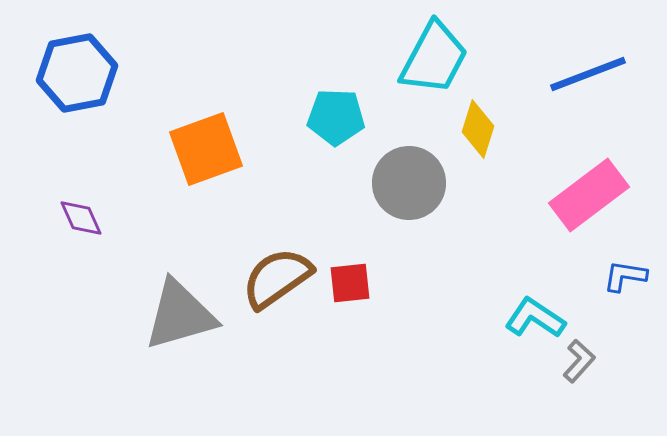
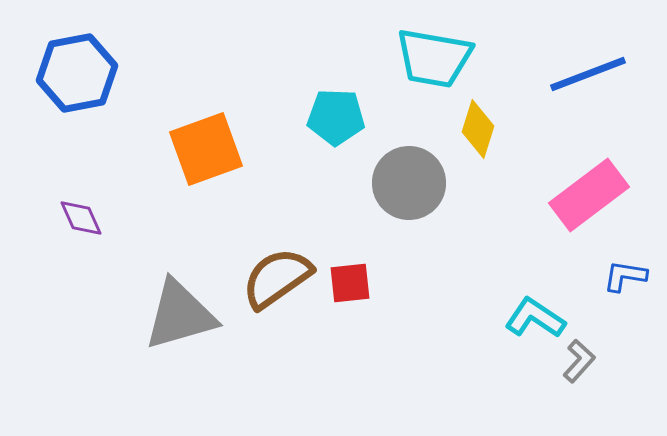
cyan trapezoid: rotated 72 degrees clockwise
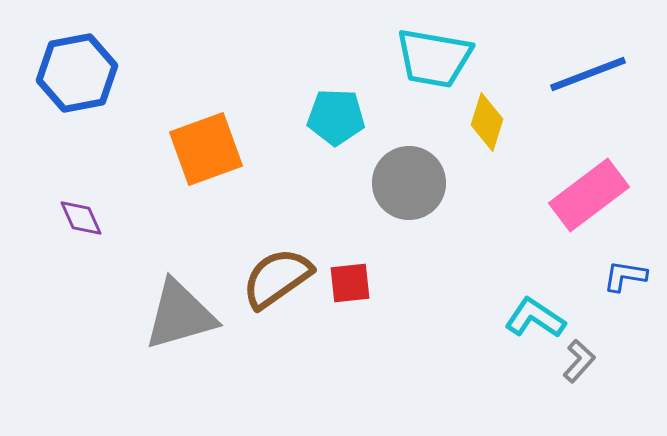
yellow diamond: moved 9 px right, 7 px up
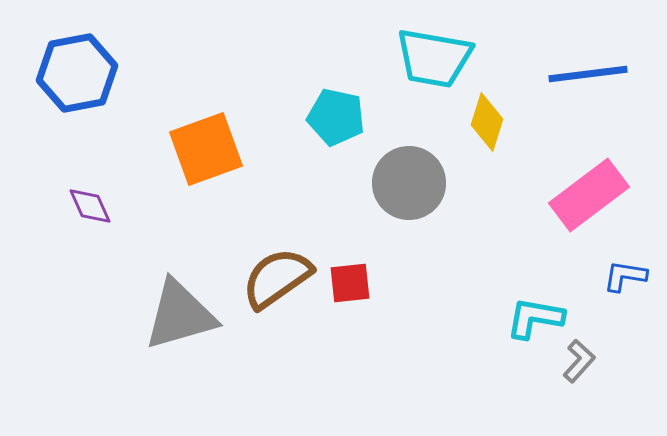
blue line: rotated 14 degrees clockwise
cyan pentagon: rotated 10 degrees clockwise
purple diamond: moved 9 px right, 12 px up
cyan L-shape: rotated 24 degrees counterclockwise
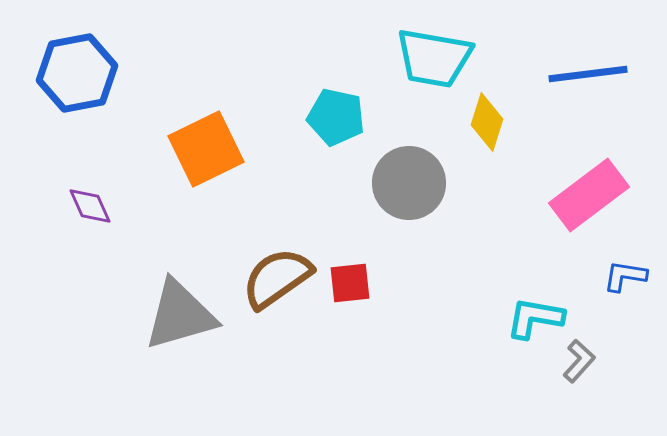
orange square: rotated 6 degrees counterclockwise
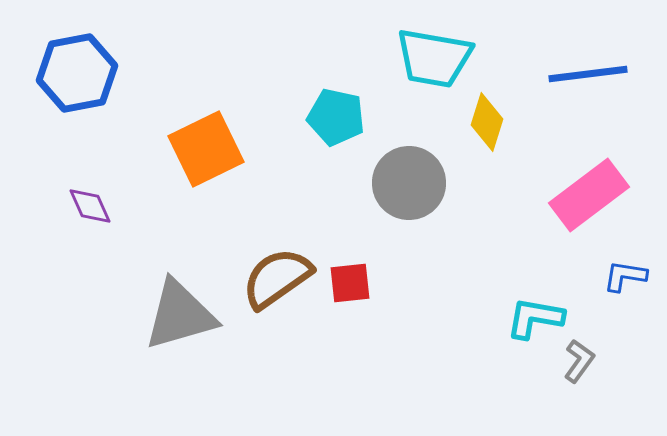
gray L-shape: rotated 6 degrees counterclockwise
